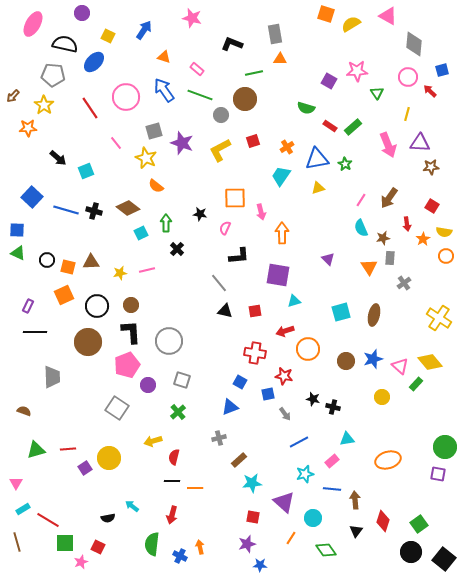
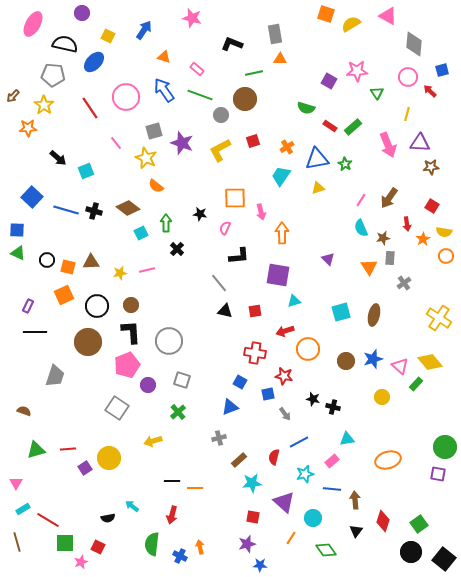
gray trapezoid at (52, 377): moved 3 px right, 1 px up; rotated 20 degrees clockwise
red semicircle at (174, 457): moved 100 px right
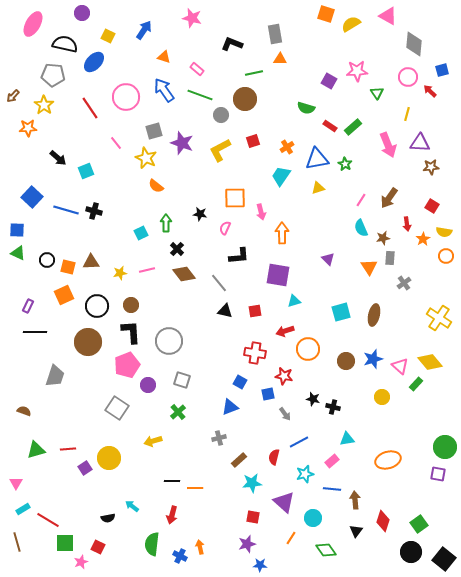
brown diamond at (128, 208): moved 56 px right, 66 px down; rotated 15 degrees clockwise
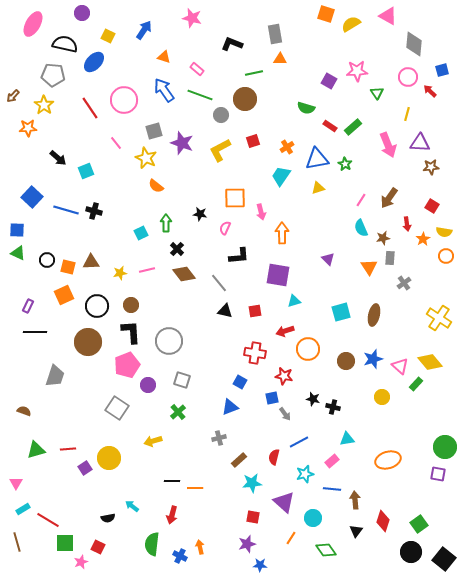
pink circle at (126, 97): moved 2 px left, 3 px down
blue square at (268, 394): moved 4 px right, 4 px down
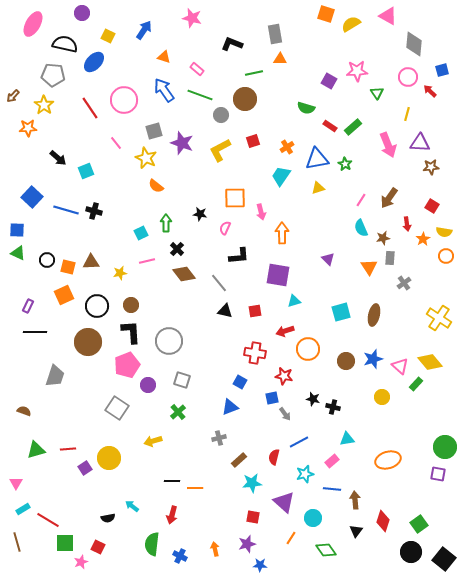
pink line at (147, 270): moved 9 px up
orange arrow at (200, 547): moved 15 px right, 2 px down
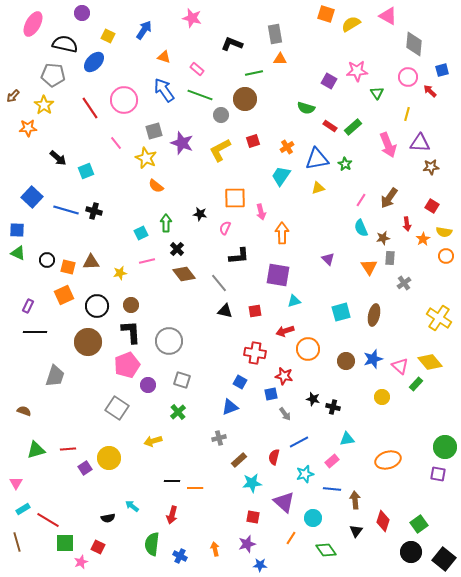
blue square at (272, 398): moved 1 px left, 4 px up
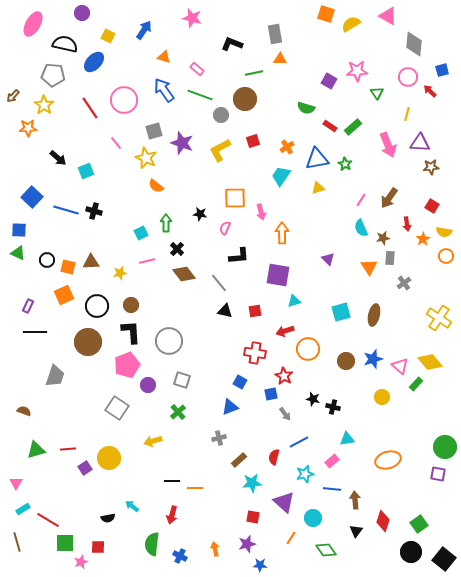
blue square at (17, 230): moved 2 px right
red star at (284, 376): rotated 18 degrees clockwise
red square at (98, 547): rotated 24 degrees counterclockwise
